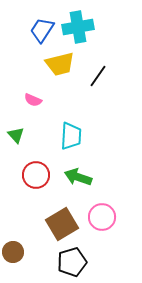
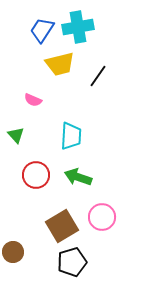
brown square: moved 2 px down
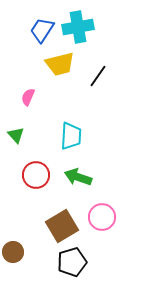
pink semicircle: moved 5 px left, 3 px up; rotated 90 degrees clockwise
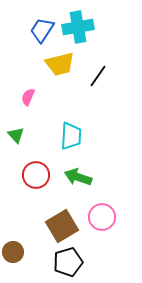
black pentagon: moved 4 px left
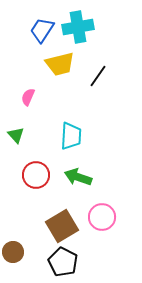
black pentagon: moved 5 px left; rotated 28 degrees counterclockwise
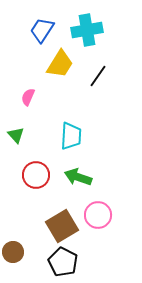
cyan cross: moved 9 px right, 3 px down
yellow trapezoid: rotated 44 degrees counterclockwise
pink circle: moved 4 px left, 2 px up
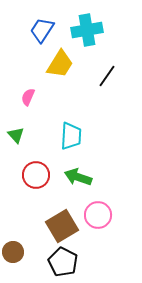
black line: moved 9 px right
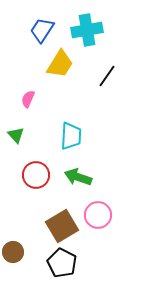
pink semicircle: moved 2 px down
black pentagon: moved 1 px left, 1 px down
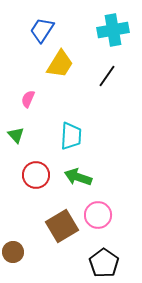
cyan cross: moved 26 px right
black pentagon: moved 42 px right; rotated 8 degrees clockwise
